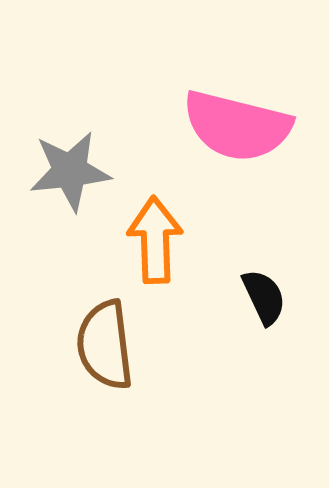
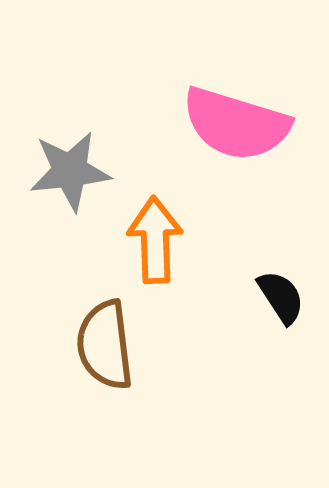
pink semicircle: moved 1 px left, 2 px up; rotated 3 degrees clockwise
black semicircle: moved 17 px right; rotated 8 degrees counterclockwise
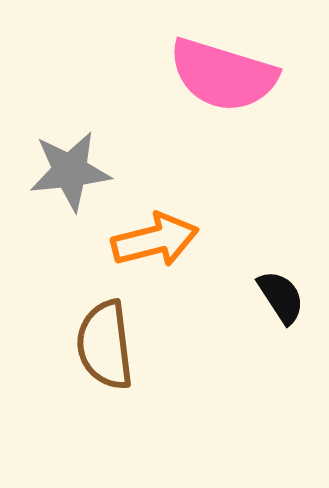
pink semicircle: moved 13 px left, 49 px up
orange arrow: rotated 78 degrees clockwise
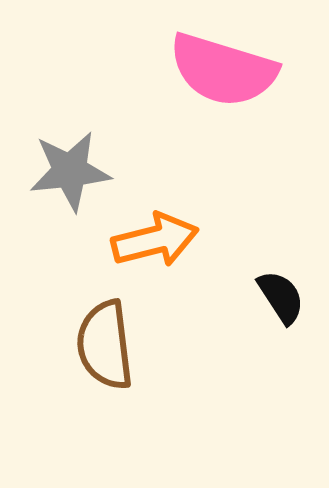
pink semicircle: moved 5 px up
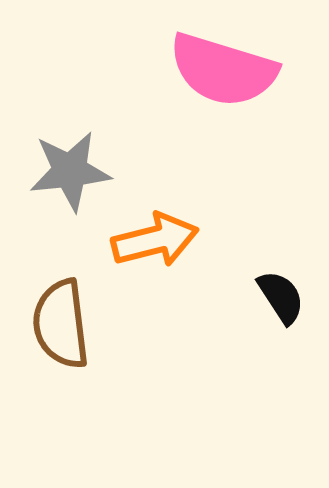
brown semicircle: moved 44 px left, 21 px up
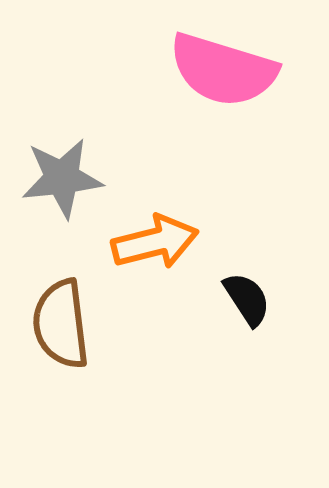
gray star: moved 8 px left, 7 px down
orange arrow: moved 2 px down
black semicircle: moved 34 px left, 2 px down
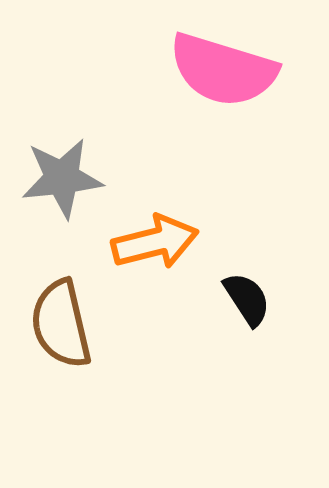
brown semicircle: rotated 6 degrees counterclockwise
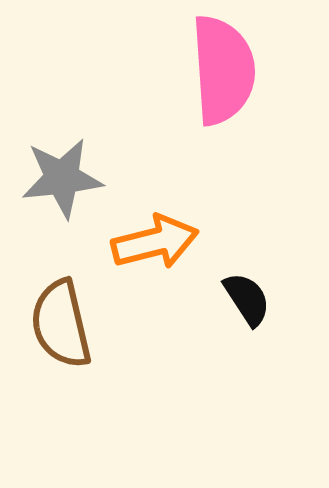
pink semicircle: rotated 111 degrees counterclockwise
